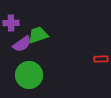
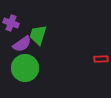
purple cross: rotated 21 degrees clockwise
green trapezoid: rotated 55 degrees counterclockwise
green circle: moved 4 px left, 7 px up
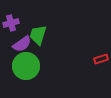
purple cross: rotated 35 degrees counterclockwise
red rectangle: rotated 16 degrees counterclockwise
green circle: moved 1 px right, 2 px up
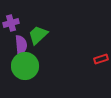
green trapezoid: rotated 30 degrees clockwise
purple semicircle: moved 1 px left, 1 px down; rotated 60 degrees counterclockwise
green circle: moved 1 px left
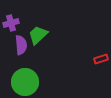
green circle: moved 16 px down
